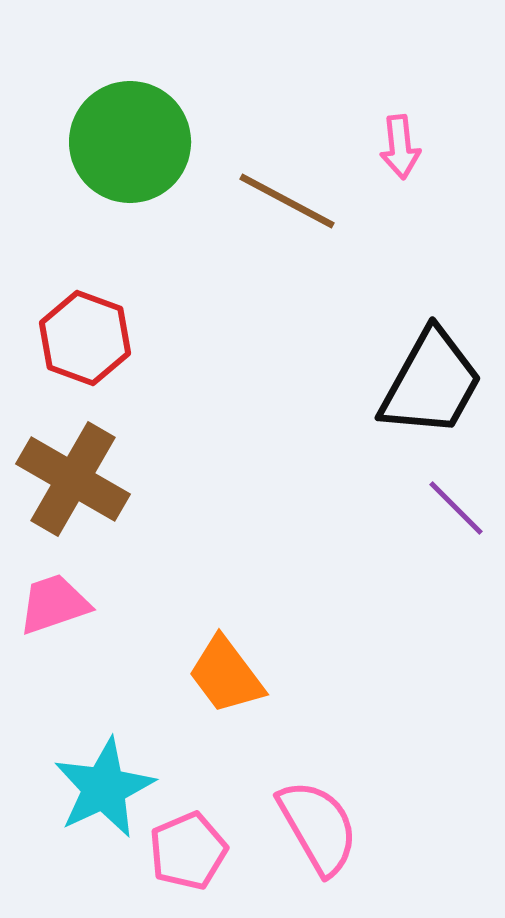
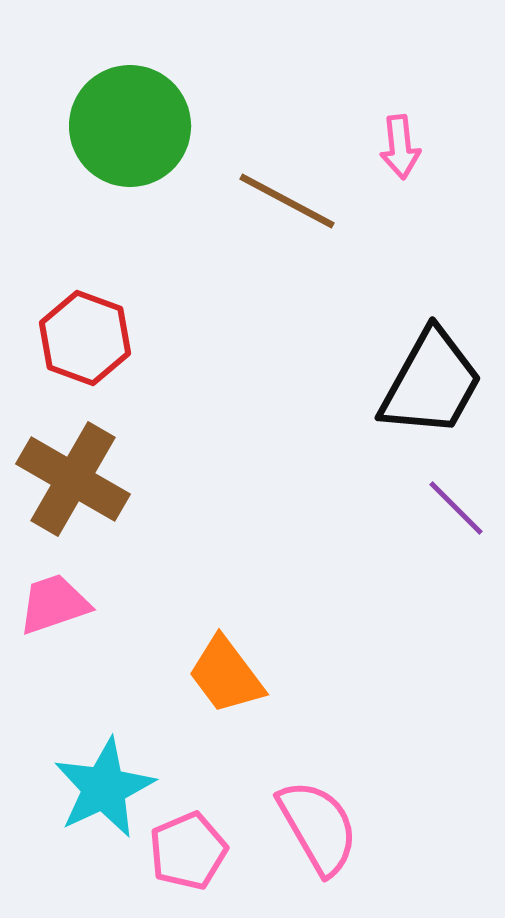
green circle: moved 16 px up
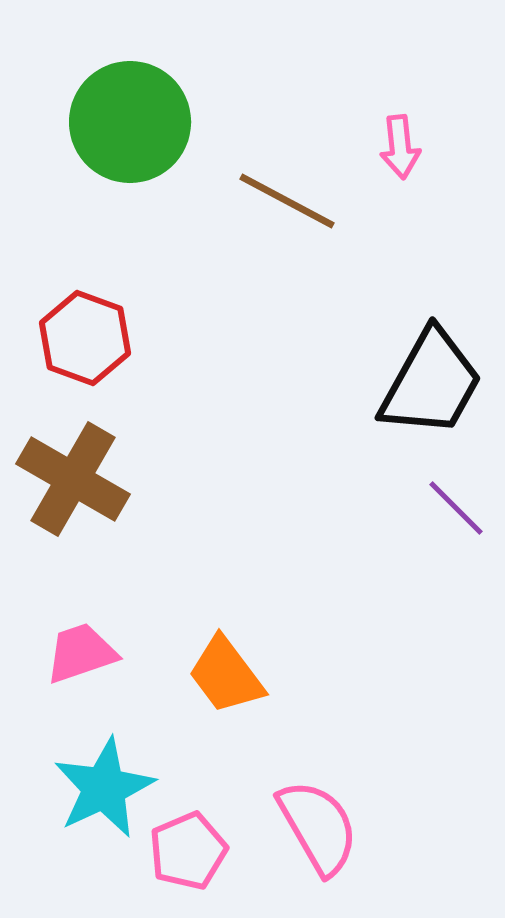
green circle: moved 4 px up
pink trapezoid: moved 27 px right, 49 px down
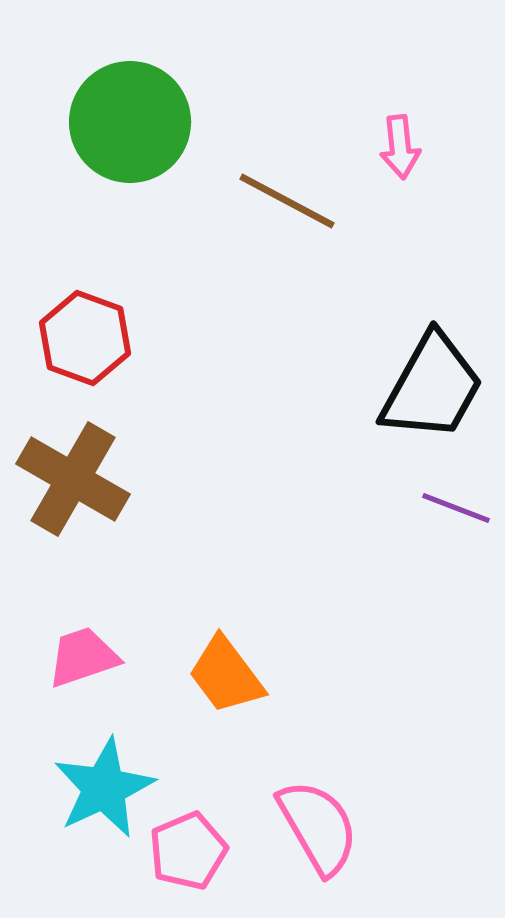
black trapezoid: moved 1 px right, 4 px down
purple line: rotated 24 degrees counterclockwise
pink trapezoid: moved 2 px right, 4 px down
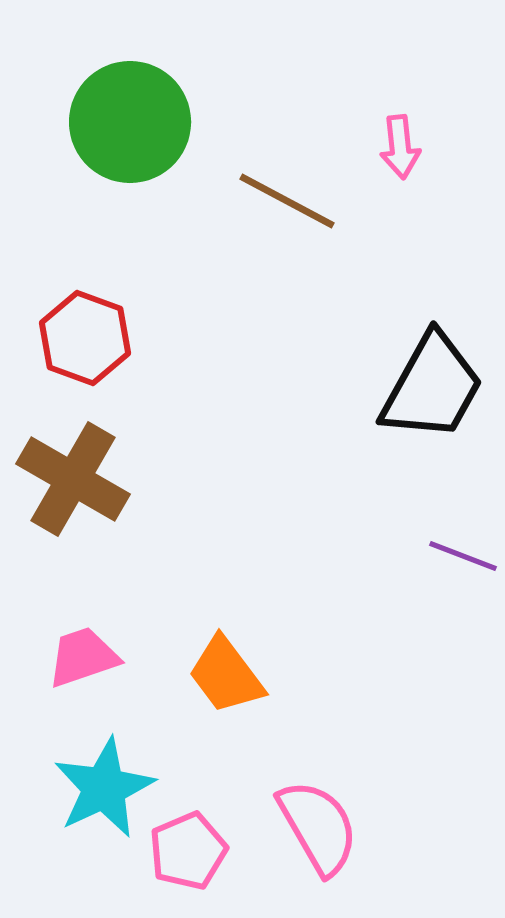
purple line: moved 7 px right, 48 px down
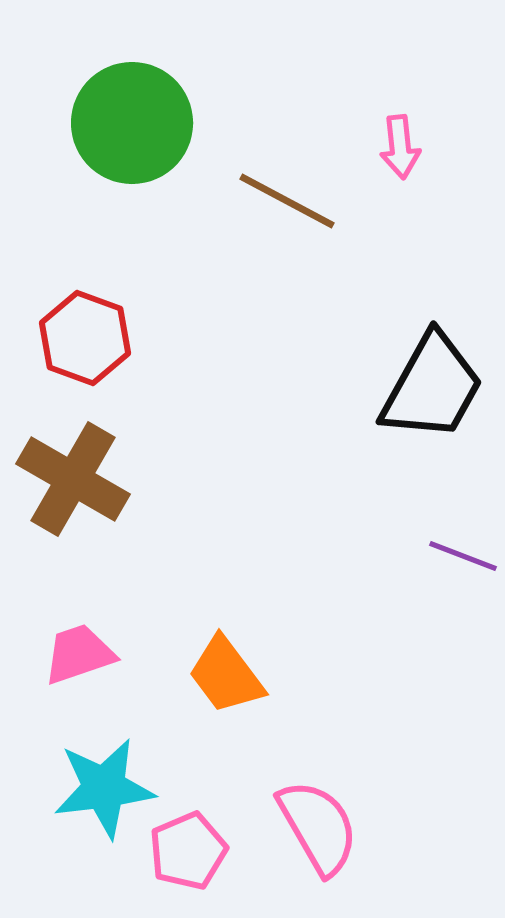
green circle: moved 2 px right, 1 px down
pink trapezoid: moved 4 px left, 3 px up
cyan star: rotated 18 degrees clockwise
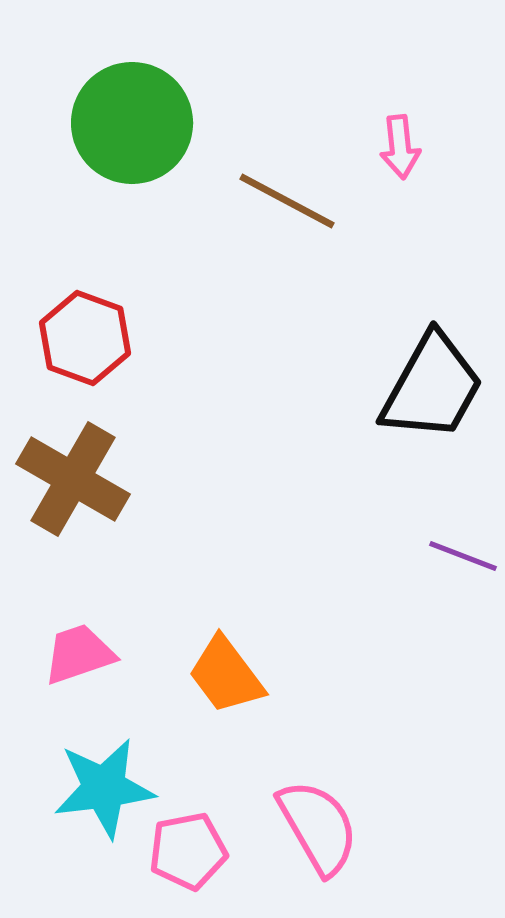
pink pentagon: rotated 12 degrees clockwise
